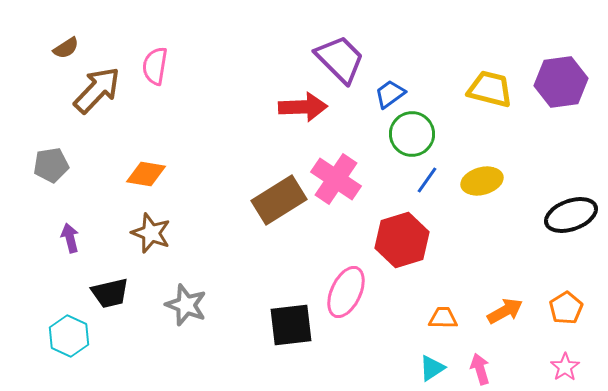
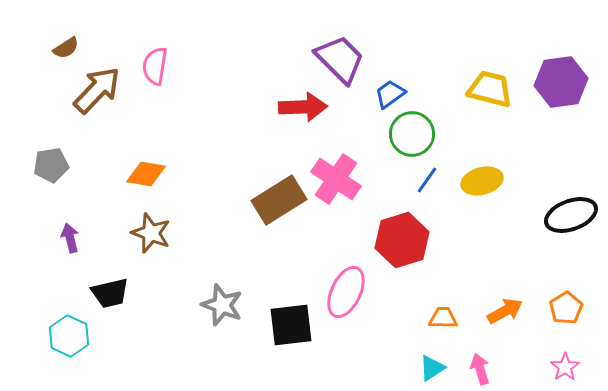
gray star: moved 36 px right
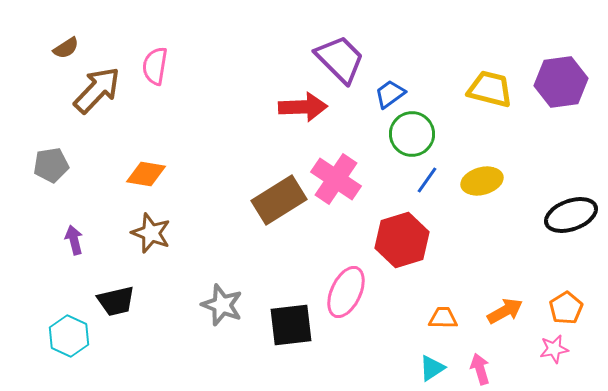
purple arrow: moved 4 px right, 2 px down
black trapezoid: moved 6 px right, 8 px down
pink star: moved 11 px left, 18 px up; rotated 24 degrees clockwise
